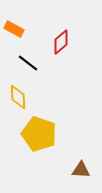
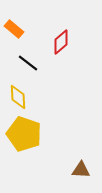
orange rectangle: rotated 12 degrees clockwise
yellow pentagon: moved 15 px left
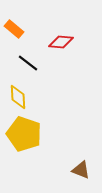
red diamond: rotated 45 degrees clockwise
brown triangle: rotated 18 degrees clockwise
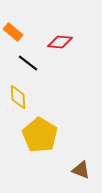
orange rectangle: moved 1 px left, 3 px down
red diamond: moved 1 px left
yellow pentagon: moved 16 px right, 1 px down; rotated 12 degrees clockwise
